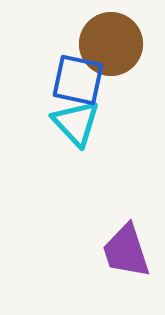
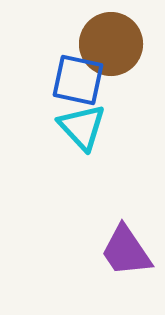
cyan triangle: moved 6 px right, 4 px down
purple trapezoid: rotated 16 degrees counterclockwise
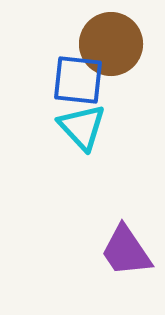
blue square: rotated 6 degrees counterclockwise
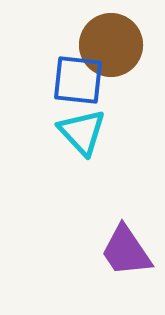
brown circle: moved 1 px down
cyan triangle: moved 5 px down
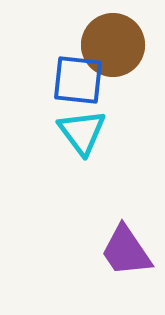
brown circle: moved 2 px right
cyan triangle: rotated 6 degrees clockwise
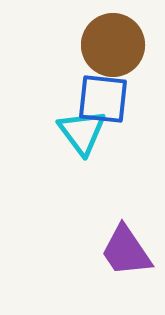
blue square: moved 25 px right, 19 px down
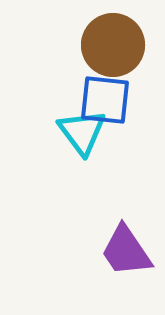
blue square: moved 2 px right, 1 px down
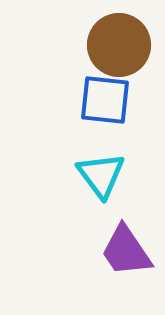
brown circle: moved 6 px right
cyan triangle: moved 19 px right, 43 px down
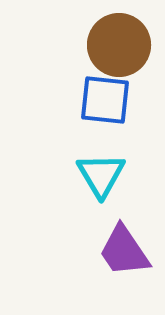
cyan triangle: rotated 6 degrees clockwise
purple trapezoid: moved 2 px left
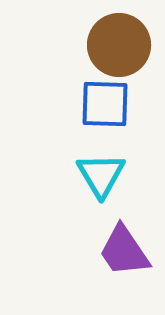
blue square: moved 4 px down; rotated 4 degrees counterclockwise
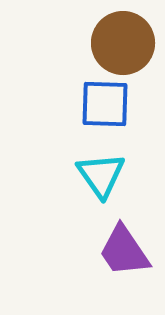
brown circle: moved 4 px right, 2 px up
cyan triangle: rotated 4 degrees counterclockwise
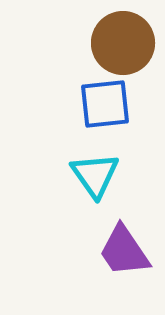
blue square: rotated 8 degrees counterclockwise
cyan triangle: moved 6 px left
